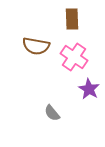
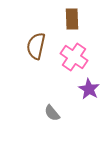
brown semicircle: rotated 92 degrees clockwise
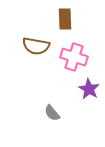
brown rectangle: moved 7 px left
brown semicircle: rotated 92 degrees counterclockwise
pink cross: rotated 16 degrees counterclockwise
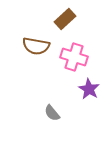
brown rectangle: rotated 50 degrees clockwise
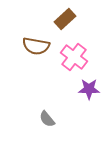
pink cross: rotated 20 degrees clockwise
purple star: rotated 30 degrees counterclockwise
gray semicircle: moved 5 px left, 6 px down
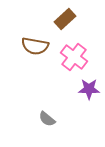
brown semicircle: moved 1 px left
gray semicircle: rotated 12 degrees counterclockwise
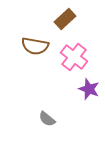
purple star: rotated 20 degrees clockwise
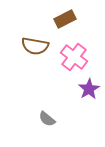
brown rectangle: rotated 15 degrees clockwise
purple star: rotated 20 degrees clockwise
